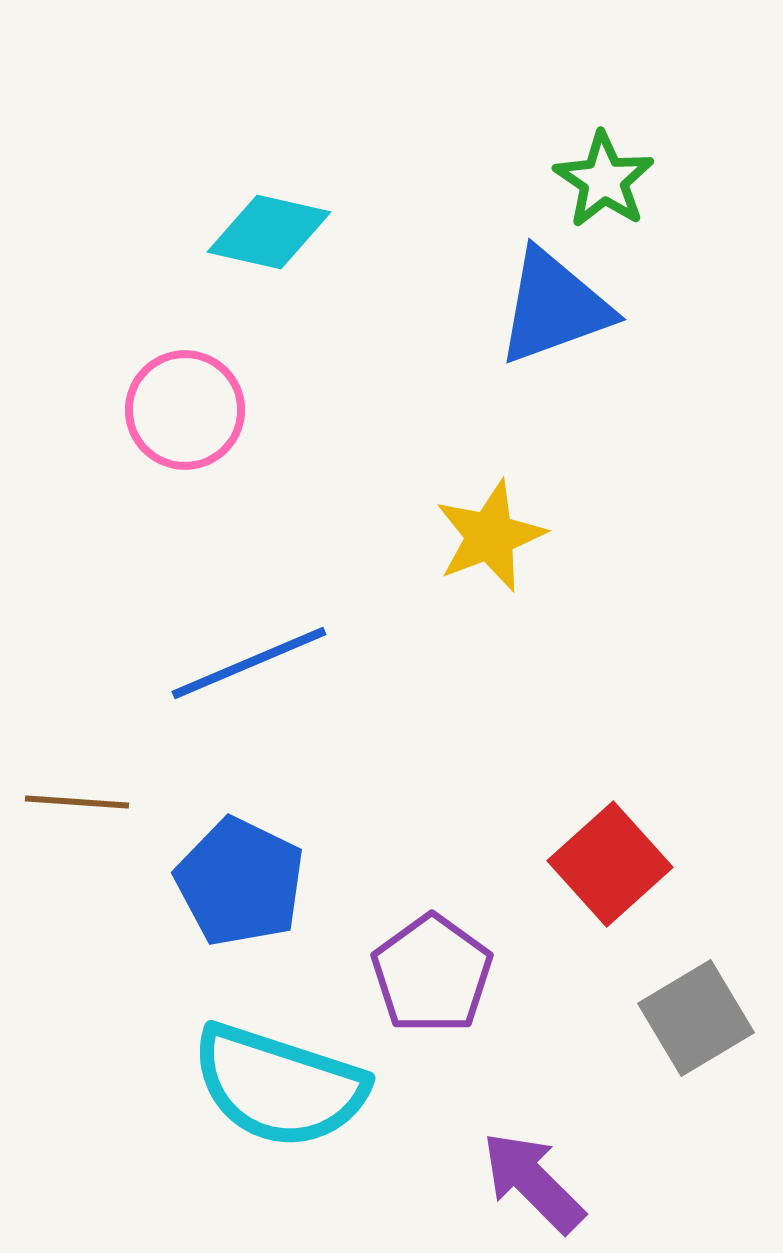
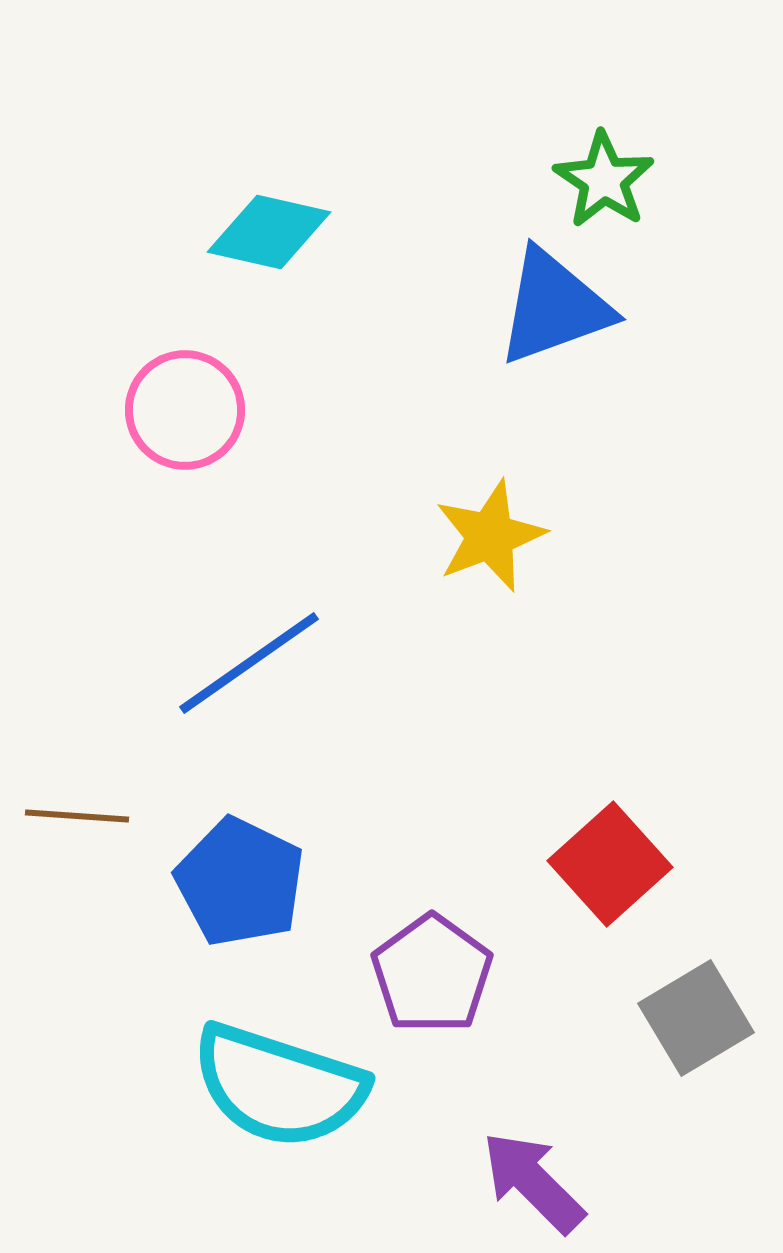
blue line: rotated 12 degrees counterclockwise
brown line: moved 14 px down
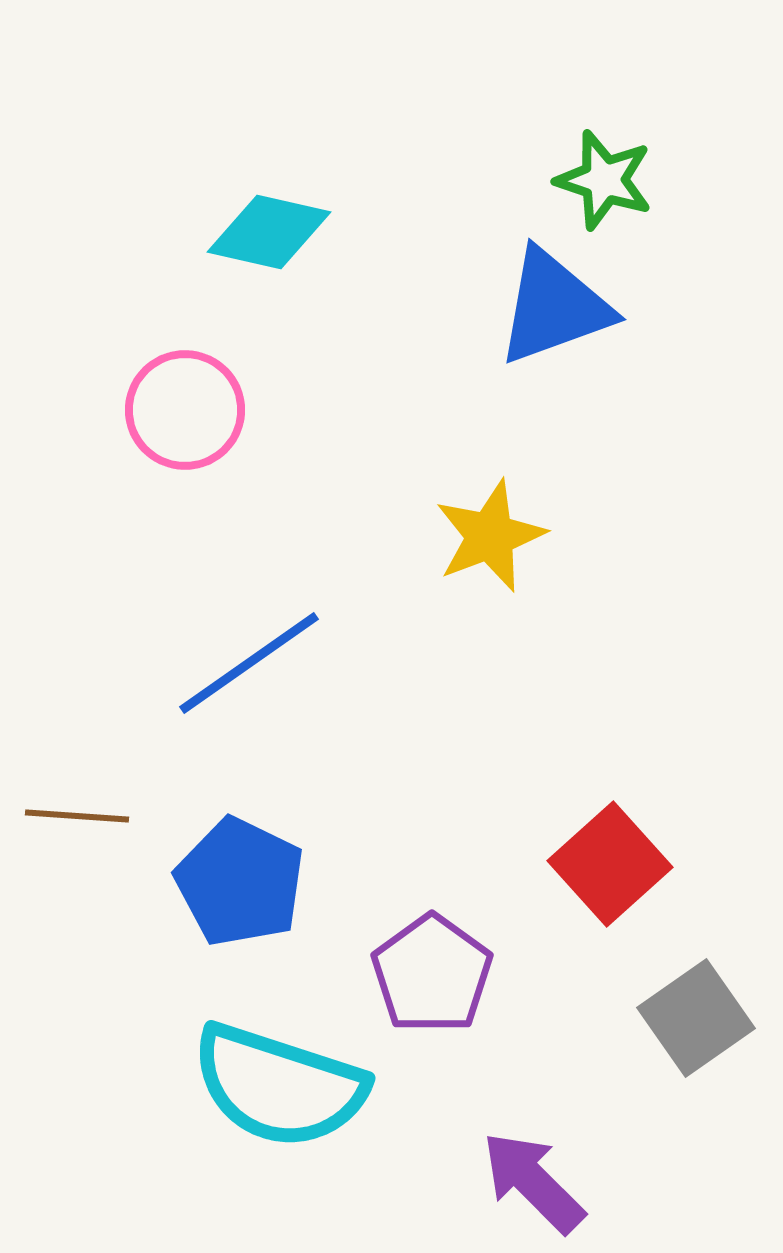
green star: rotated 16 degrees counterclockwise
gray square: rotated 4 degrees counterclockwise
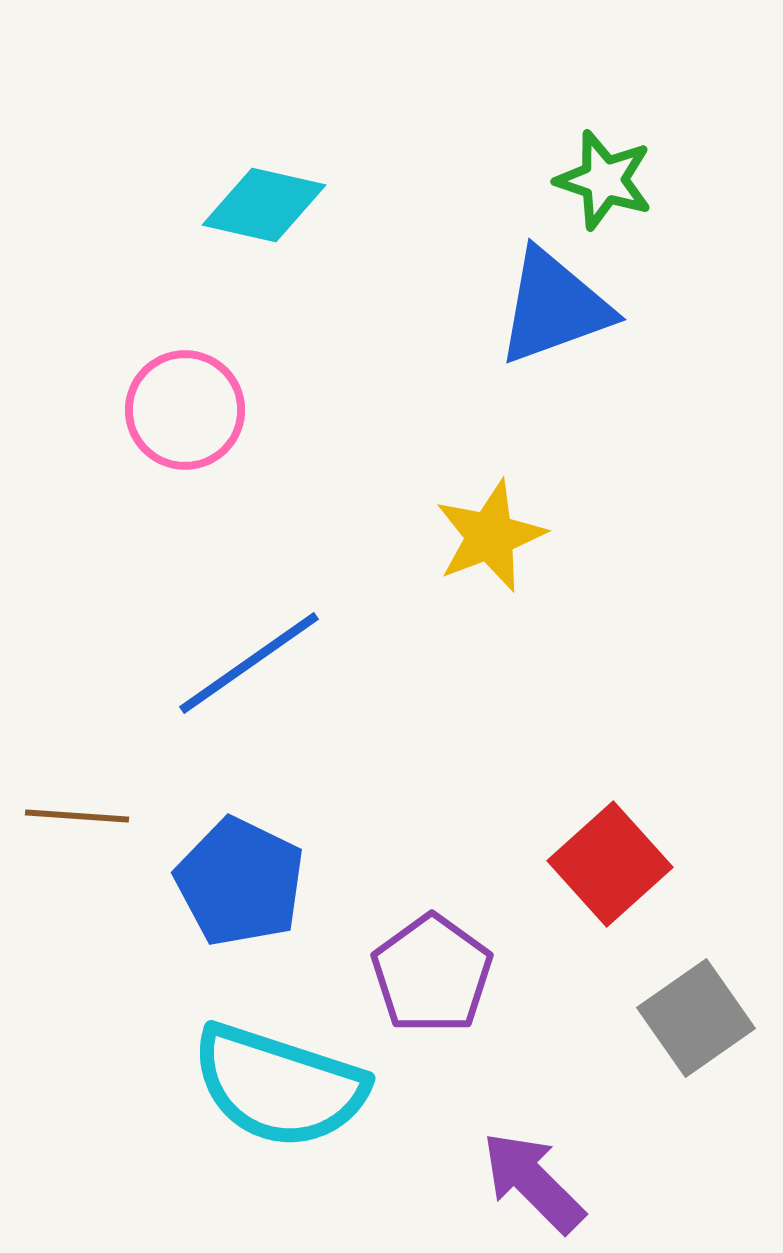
cyan diamond: moved 5 px left, 27 px up
